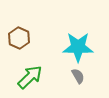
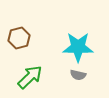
brown hexagon: rotated 20 degrees clockwise
gray semicircle: moved 1 px up; rotated 133 degrees clockwise
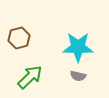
gray semicircle: moved 1 px down
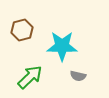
brown hexagon: moved 3 px right, 8 px up
cyan star: moved 16 px left, 1 px up
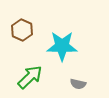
brown hexagon: rotated 20 degrees counterclockwise
gray semicircle: moved 8 px down
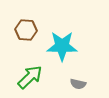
brown hexagon: moved 4 px right; rotated 20 degrees counterclockwise
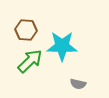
green arrow: moved 16 px up
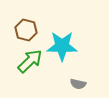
brown hexagon: rotated 10 degrees clockwise
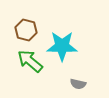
green arrow: rotated 96 degrees counterclockwise
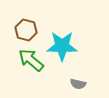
green arrow: moved 1 px right, 1 px up
